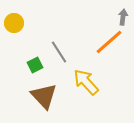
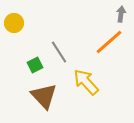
gray arrow: moved 2 px left, 3 px up
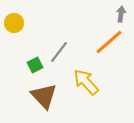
gray line: rotated 70 degrees clockwise
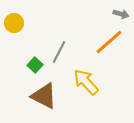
gray arrow: rotated 98 degrees clockwise
gray line: rotated 10 degrees counterclockwise
green square: rotated 21 degrees counterclockwise
brown triangle: rotated 20 degrees counterclockwise
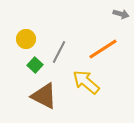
yellow circle: moved 12 px right, 16 px down
orange line: moved 6 px left, 7 px down; rotated 8 degrees clockwise
yellow arrow: rotated 8 degrees counterclockwise
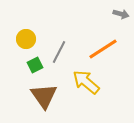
green square: rotated 21 degrees clockwise
brown triangle: rotated 28 degrees clockwise
